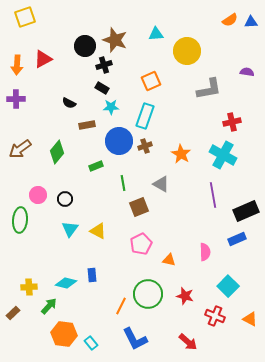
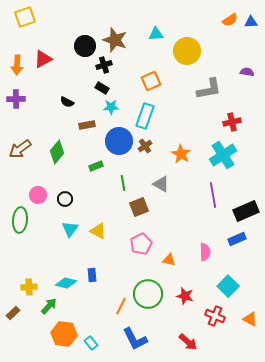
black semicircle at (69, 103): moved 2 px left, 1 px up
brown cross at (145, 146): rotated 16 degrees counterclockwise
cyan cross at (223, 155): rotated 28 degrees clockwise
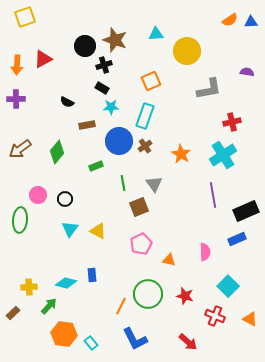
gray triangle at (161, 184): moved 7 px left; rotated 24 degrees clockwise
